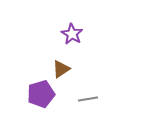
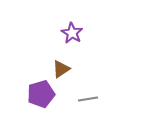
purple star: moved 1 px up
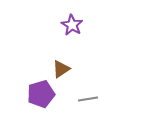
purple star: moved 8 px up
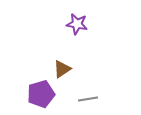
purple star: moved 5 px right, 1 px up; rotated 20 degrees counterclockwise
brown triangle: moved 1 px right
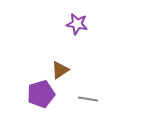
brown triangle: moved 2 px left, 1 px down
gray line: rotated 18 degrees clockwise
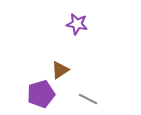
gray line: rotated 18 degrees clockwise
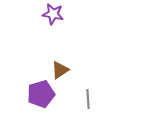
purple star: moved 24 px left, 10 px up
gray line: rotated 60 degrees clockwise
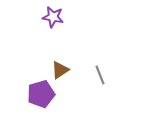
purple star: moved 3 px down
gray line: moved 12 px right, 24 px up; rotated 18 degrees counterclockwise
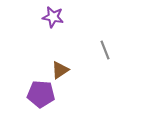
gray line: moved 5 px right, 25 px up
purple pentagon: rotated 20 degrees clockwise
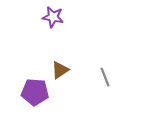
gray line: moved 27 px down
purple pentagon: moved 6 px left, 2 px up
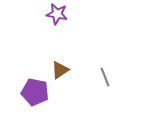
purple star: moved 4 px right, 3 px up
purple pentagon: rotated 8 degrees clockwise
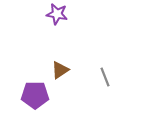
purple pentagon: moved 3 px down; rotated 12 degrees counterclockwise
